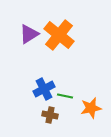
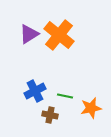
blue cross: moved 9 px left, 2 px down
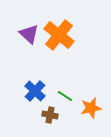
purple triangle: rotated 45 degrees counterclockwise
blue cross: rotated 20 degrees counterclockwise
green line: rotated 21 degrees clockwise
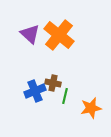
purple triangle: moved 1 px right
blue cross: rotated 25 degrees clockwise
green line: rotated 70 degrees clockwise
brown cross: moved 3 px right, 32 px up
